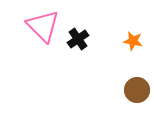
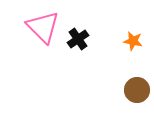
pink triangle: moved 1 px down
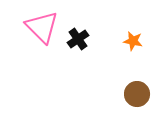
pink triangle: moved 1 px left
brown circle: moved 4 px down
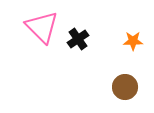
orange star: rotated 12 degrees counterclockwise
brown circle: moved 12 px left, 7 px up
